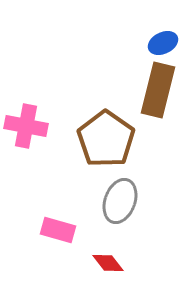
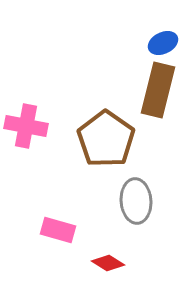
gray ellipse: moved 16 px right; rotated 24 degrees counterclockwise
red diamond: rotated 20 degrees counterclockwise
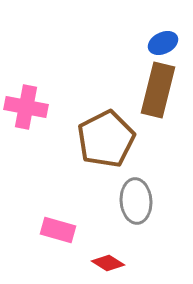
pink cross: moved 19 px up
brown pentagon: rotated 10 degrees clockwise
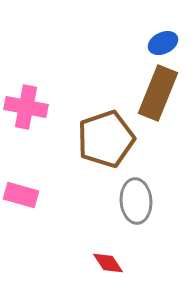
brown rectangle: moved 3 px down; rotated 8 degrees clockwise
brown pentagon: rotated 8 degrees clockwise
pink rectangle: moved 37 px left, 35 px up
red diamond: rotated 24 degrees clockwise
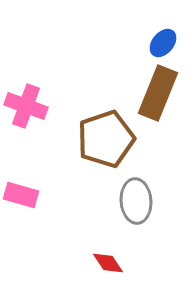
blue ellipse: rotated 24 degrees counterclockwise
pink cross: moved 1 px up; rotated 9 degrees clockwise
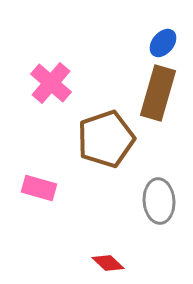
brown rectangle: rotated 6 degrees counterclockwise
pink cross: moved 25 px right, 23 px up; rotated 21 degrees clockwise
pink rectangle: moved 18 px right, 7 px up
gray ellipse: moved 23 px right
red diamond: rotated 12 degrees counterclockwise
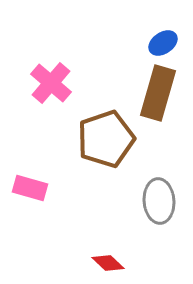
blue ellipse: rotated 16 degrees clockwise
pink rectangle: moved 9 px left
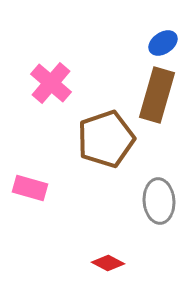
brown rectangle: moved 1 px left, 2 px down
red diamond: rotated 16 degrees counterclockwise
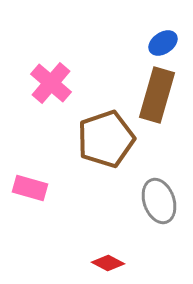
gray ellipse: rotated 15 degrees counterclockwise
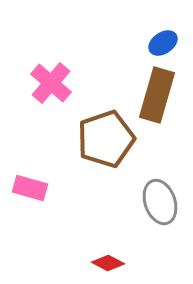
gray ellipse: moved 1 px right, 1 px down
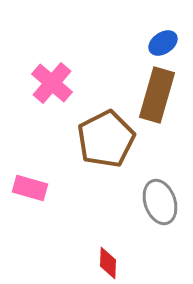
pink cross: moved 1 px right
brown pentagon: rotated 8 degrees counterclockwise
red diamond: rotated 64 degrees clockwise
